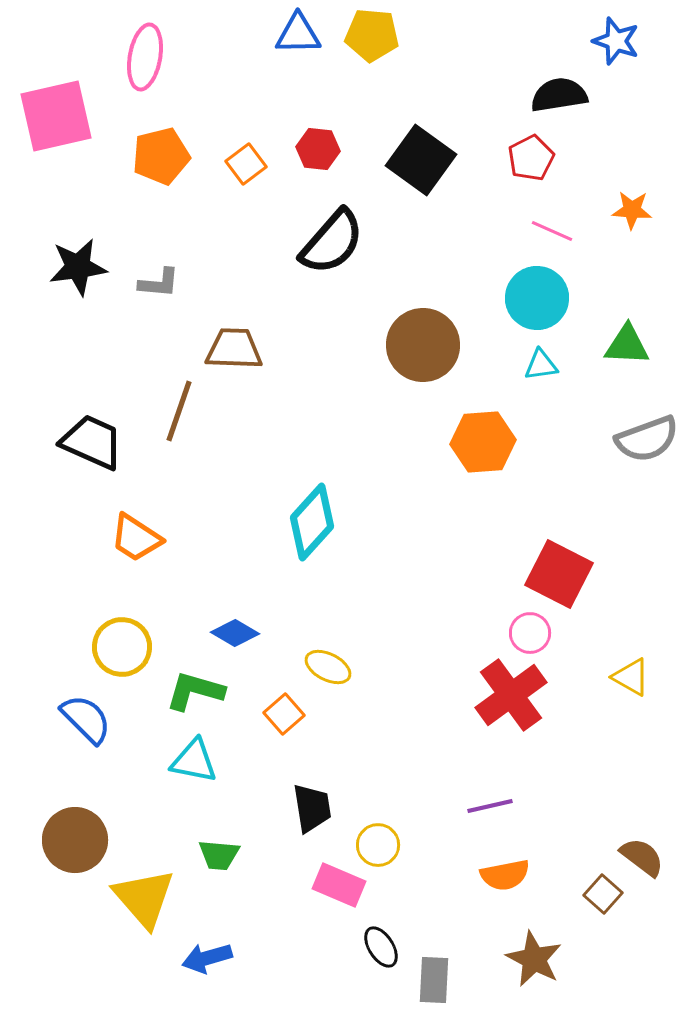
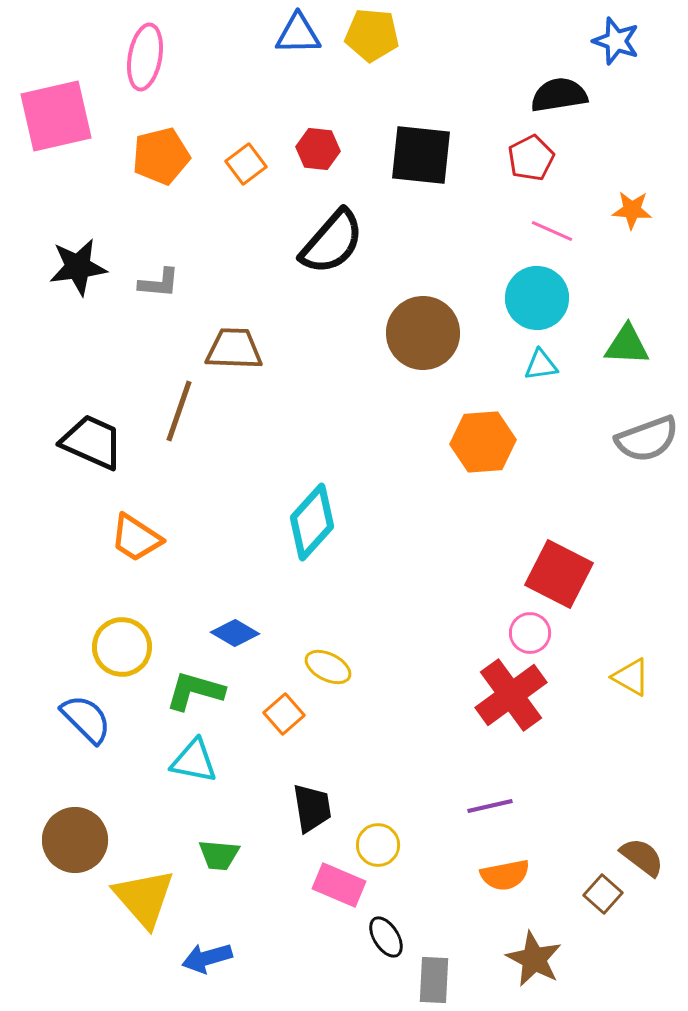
black square at (421, 160): moved 5 px up; rotated 30 degrees counterclockwise
brown circle at (423, 345): moved 12 px up
black ellipse at (381, 947): moved 5 px right, 10 px up
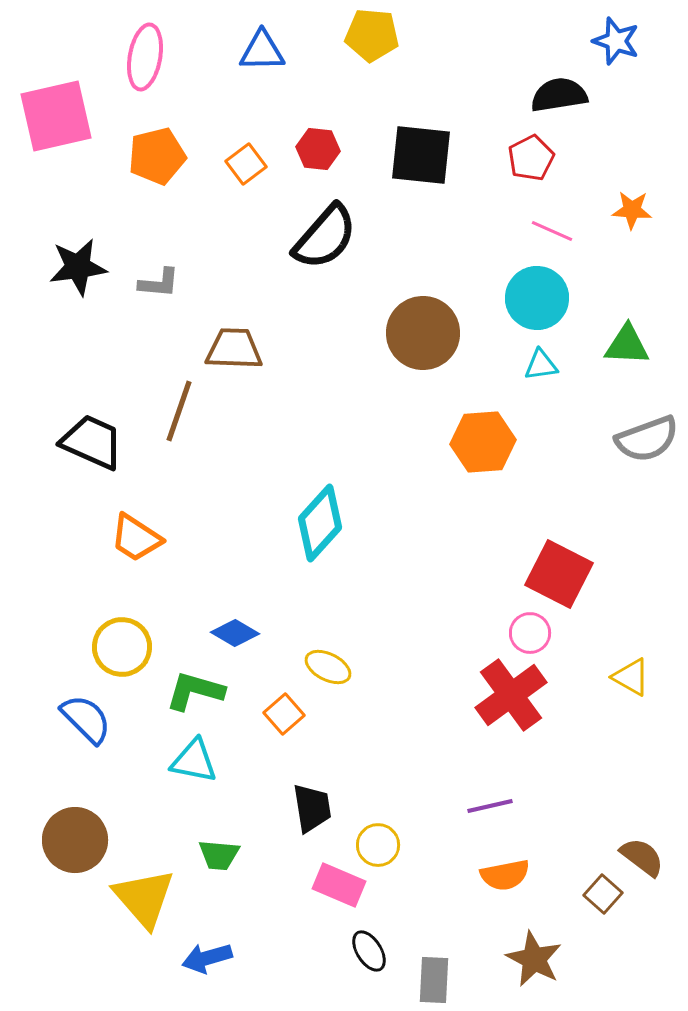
blue triangle at (298, 34): moved 36 px left, 17 px down
orange pentagon at (161, 156): moved 4 px left
black semicircle at (332, 242): moved 7 px left, 5 px up
cyan diamond at (312, 522): moved 8 px right, 1 px down
black ellipse at (386, 937): moved 17 px left, 14 px down
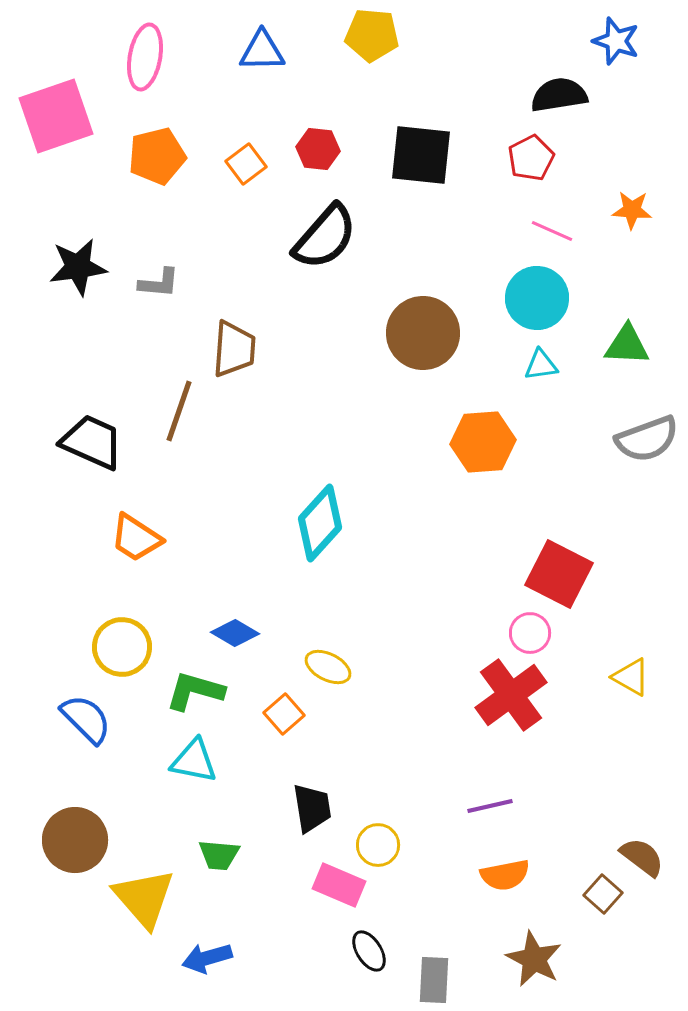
pink square at (56, 116): rotated 6 degrees counterclockwise
brown trapezoid at (234, 349): rotated 92 degrees clockwise
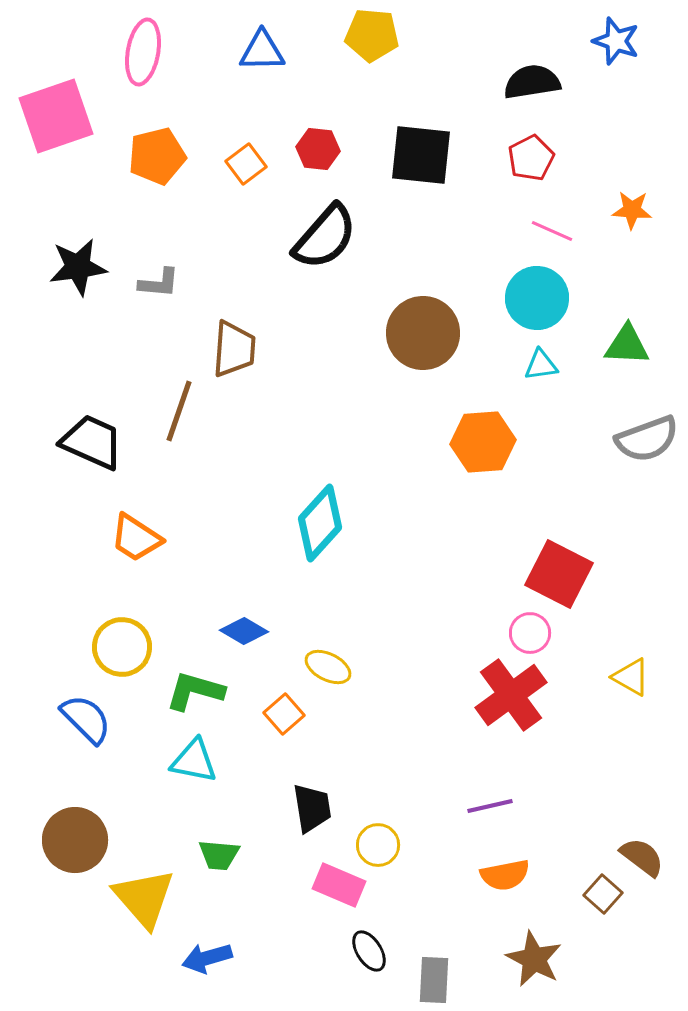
pink ellipse at (145, 57): moved 2 px left, 5 px up
black semicircle at (559, 95): moved 27 px left, 13 px up
blue diamond at (235, 633): moved 9 px right, 2 px up
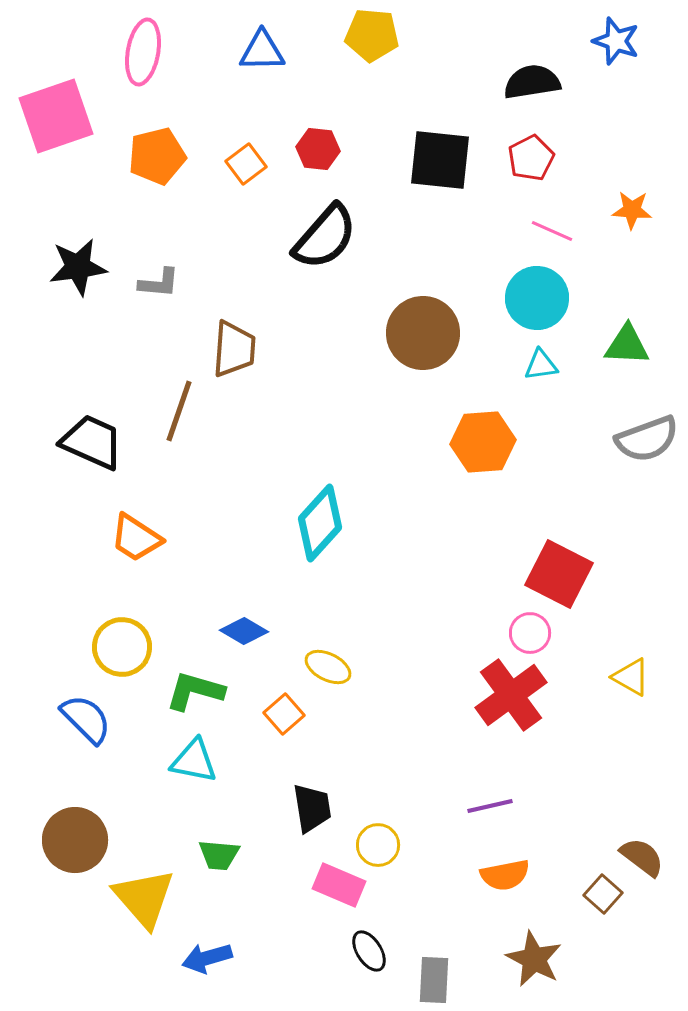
black square at (421, 155): moved 19 px right, 5 px down
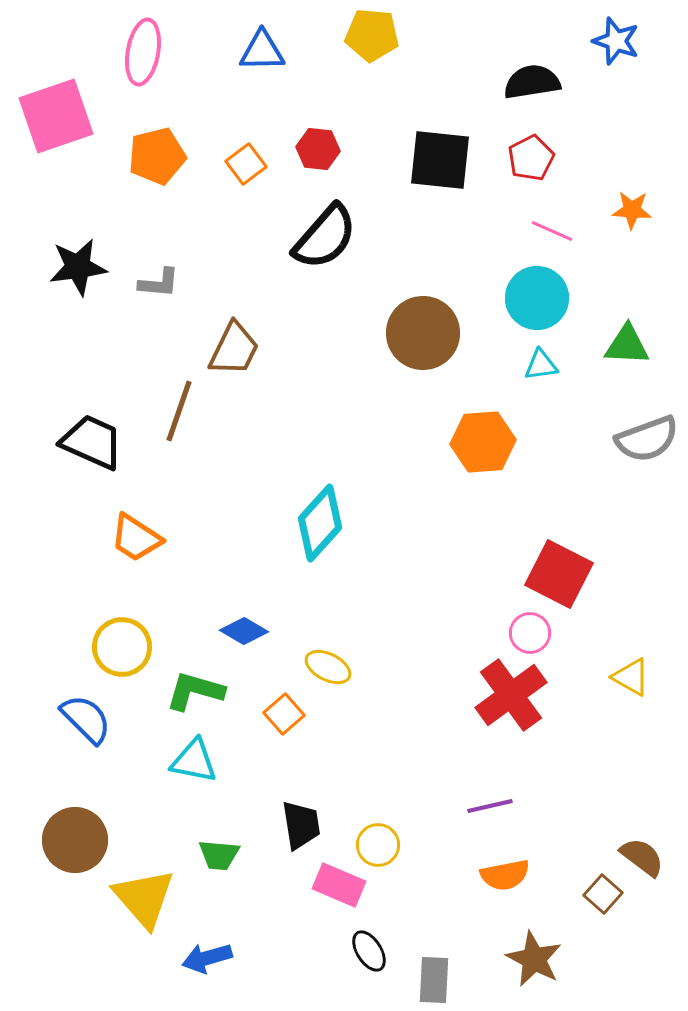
brown trapezoid at (234, 349): rotated 22 degrees clockwise
black trapezoid at (312, 808): moved 11 px left, 17 px down
